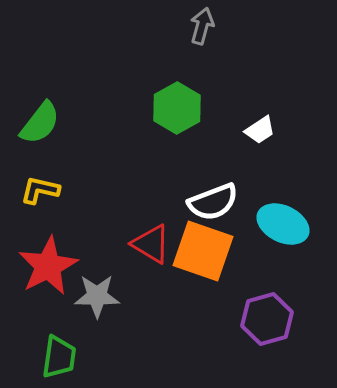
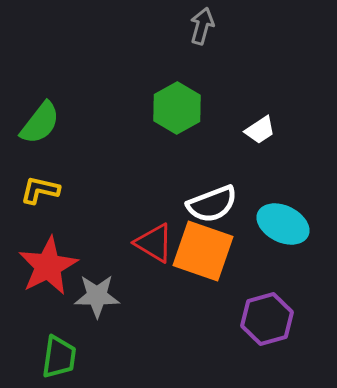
white semicircle: moved 1 px left, 2 px down
red triangle: moved 3 px right, 1 px up
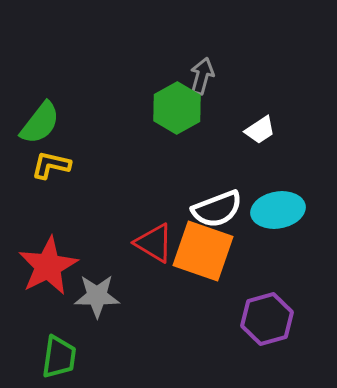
gray arrow: moved 50 px down
yellow L-shape: moved 11 px right, 25 px up
white semicircle: moved 5 px right, 5 px down
cyan ellipse: moved 5 px left, 14 px up; rotated 36 degrees counterclockwise
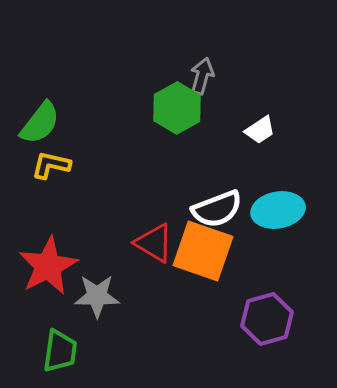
green trapezoid: moved 1 px right, 6 px up
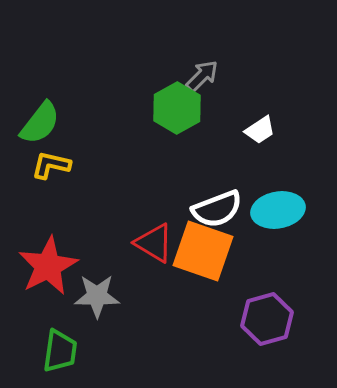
gray arrow: rotated 30 degrees clockwise
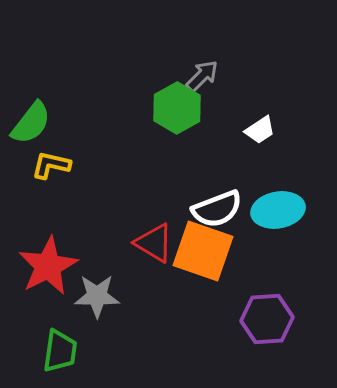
green semicircle: moved 9 px left
purple hexagon: rotated 12 degrees clockwise
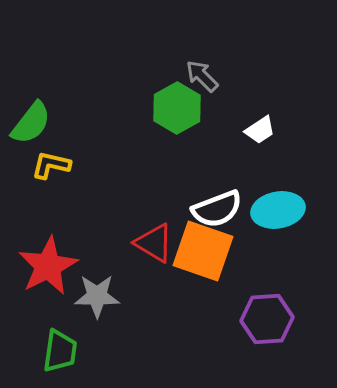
gray arrow: rotated 90 degrees counterclockwise
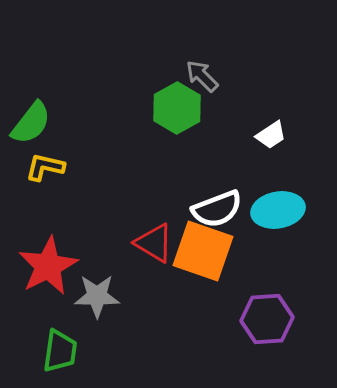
white trapezoid: moved 11 px right, 5 px down
yellow L-shape: moved 6 px left, 2 px down
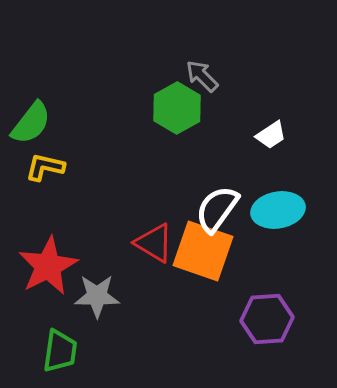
white semicircle: rotated 147 degrees clockwise
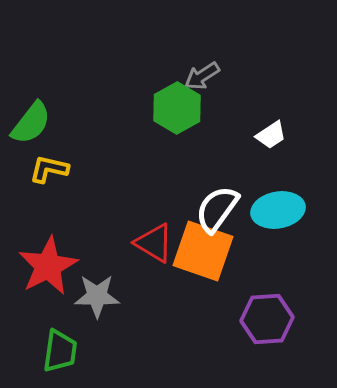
gray arrow: rotated 78 degrees counterclockwise
yellow L-shape: moved 4 px right, 2 px down
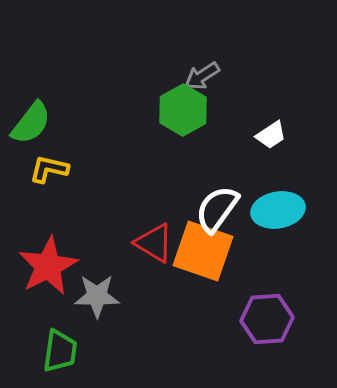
green hexagon: moved 6 px right, 2 px down
